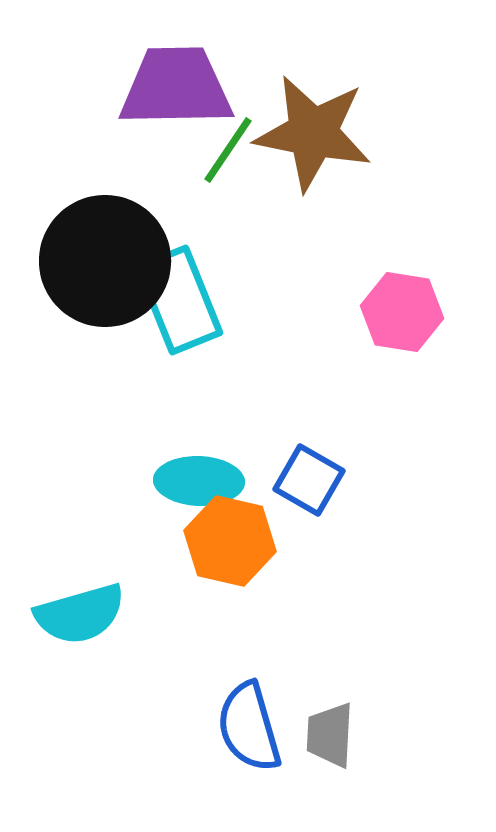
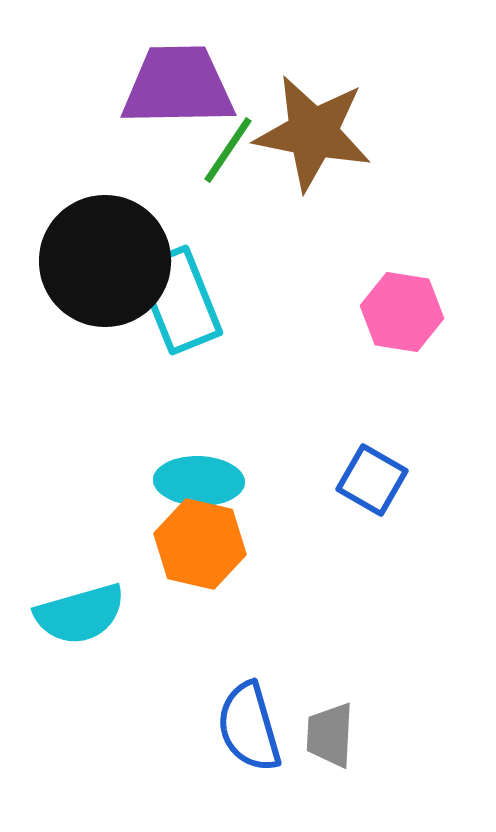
purple trapezoid: moved 2 px right, 1 px up
blue square: moved 63 px right
orange hexagon: moved 30 px left, 3 px down
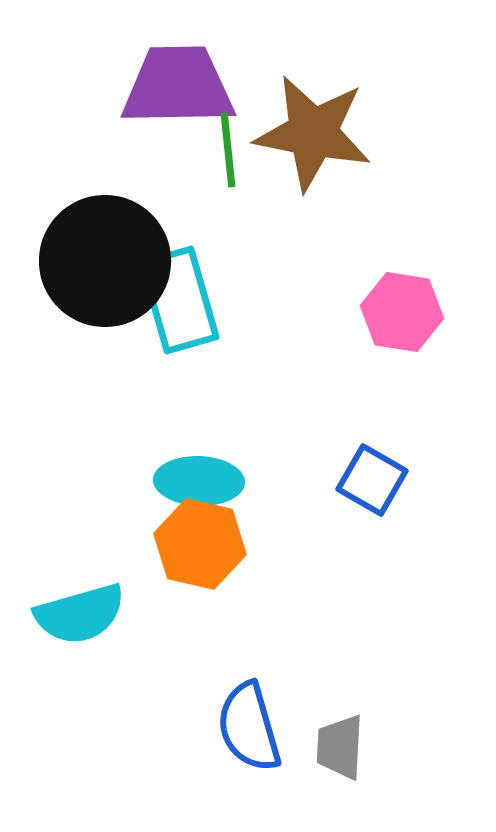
green line: rotated 40 degrees counterclockwise
cyan rectangle: rotated 6 degrees clockwise
gray trapezoid: moved 10 px right, 12 px down
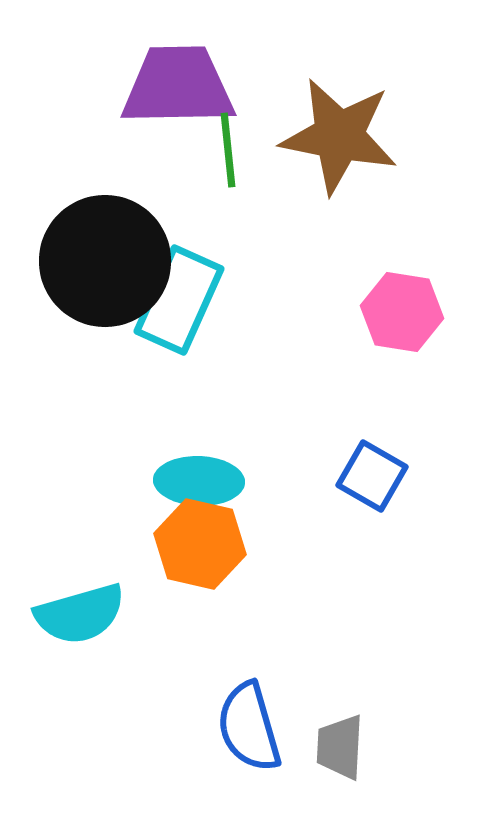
brown star: moved 26 px right, 3 px down
cyan rectangle: rotated 40 degrees clockwise
blue square: moved 4 px up
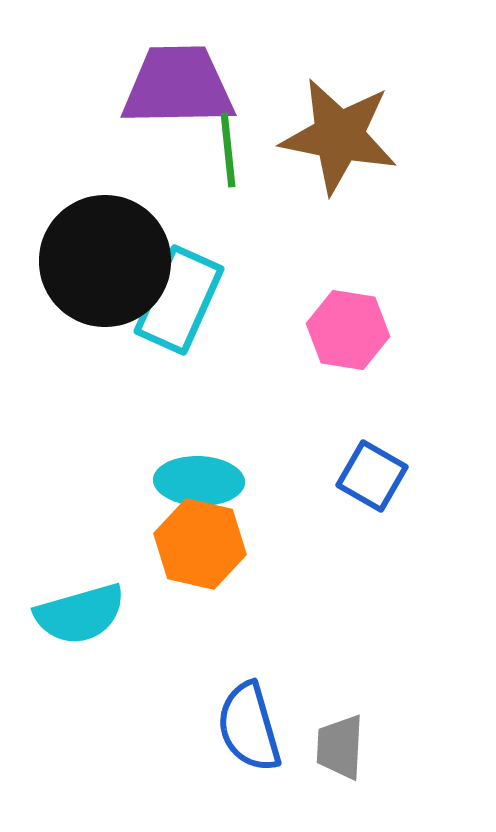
pink hexagon: moved 54 px left, 18 px down
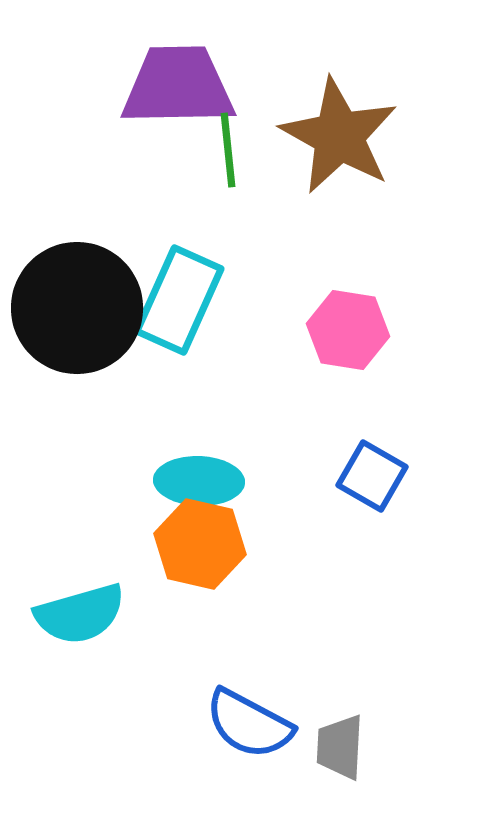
brown star: rotated 18 degrees clockwise
black circle: moved 28 px left, 47 px down
blue semicircle: moved 3 px up; rotated 46 degrees counterclockwise
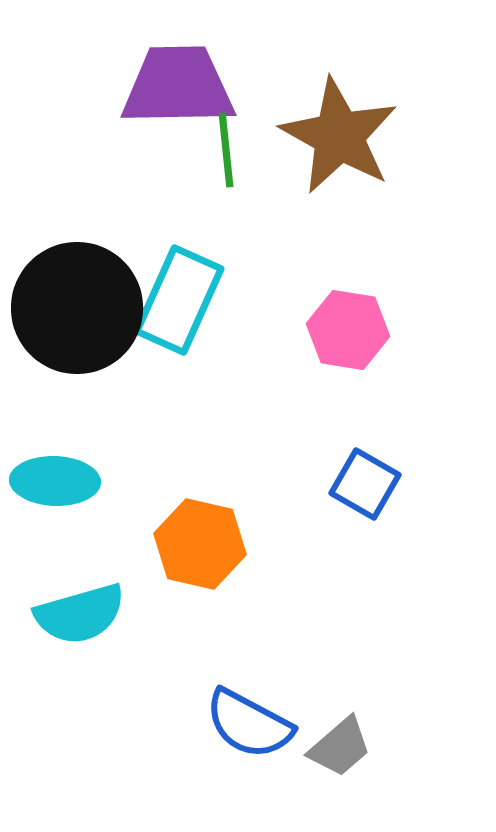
green line: moved 2 px left
blue square: moved 7 px left, 8 px down
cyan ellipse: moved 144 px left
gray trapezoid: rotated 134 degrees counterclockwise
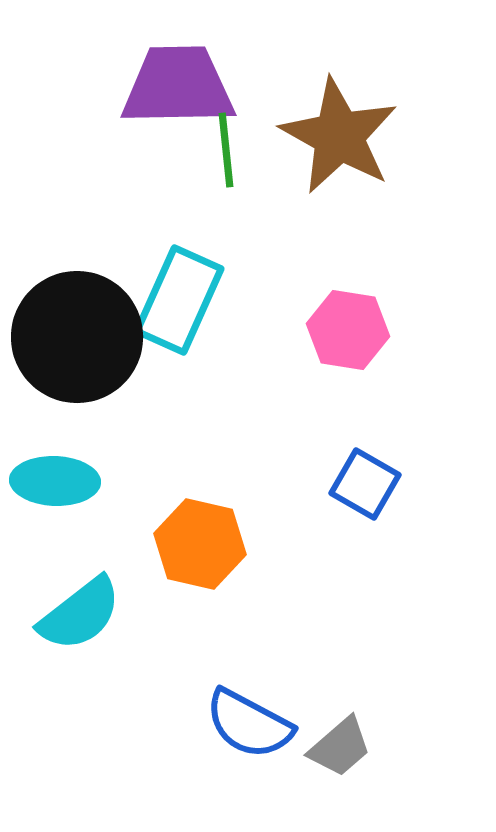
black circle: moved 29 px down
cyan semicircle: rotated 22 degrees counterclockwise
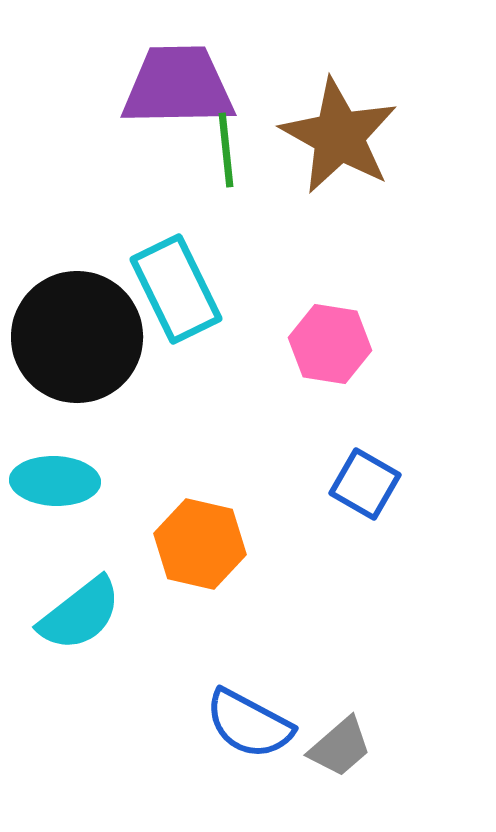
cyan rectangle: moved 3 px left, 11 px up; rotated 50 degrees counterclockwise
pink hexagon: moved 18 px left, 14 px down
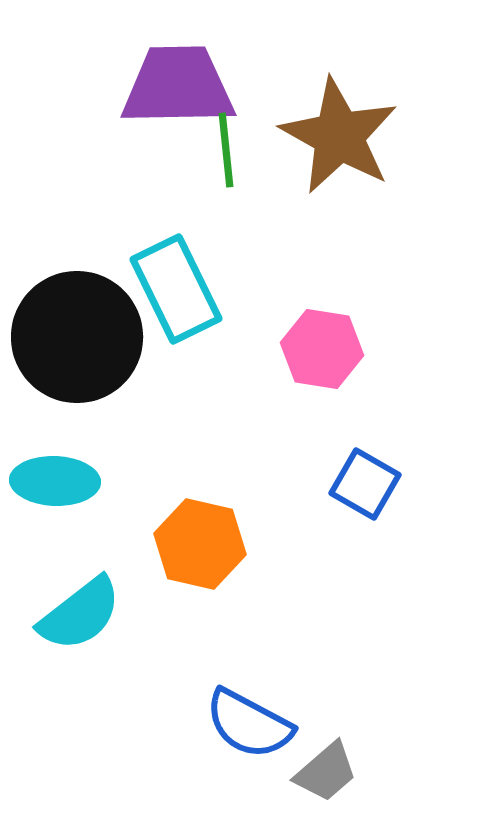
pink hexagon: moved 8 px left, 5 px down
gray trapezoid: moved 14 px left, 25 px down
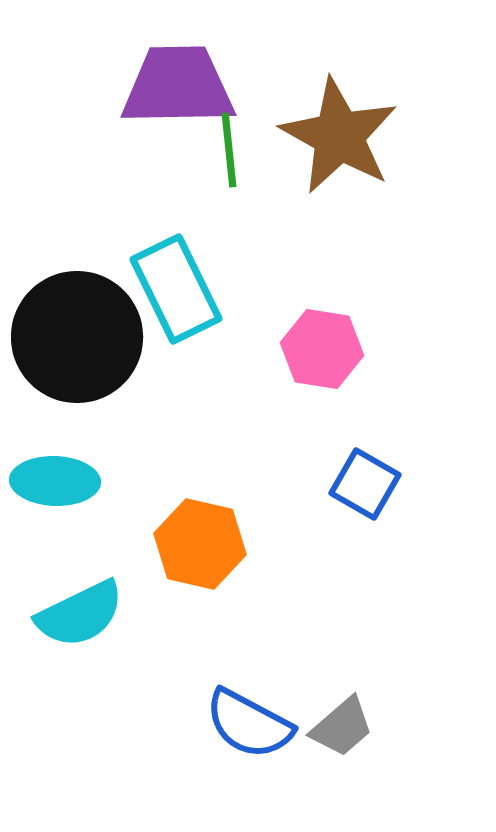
green line: moved 3 px right
cyan semicircle: rotated 12 degrees clockwise
gray trapezoid: moved 16 px right, 45 px up
